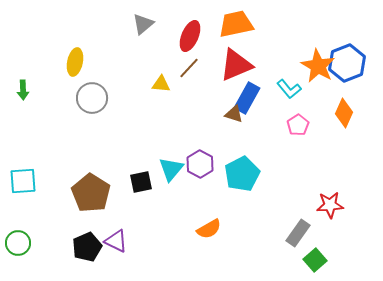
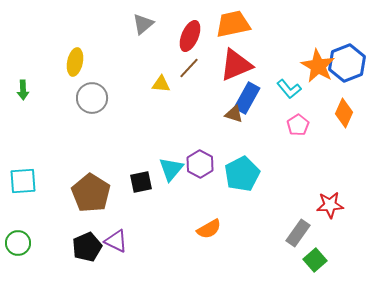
orange trapezoid: moved 3 px left
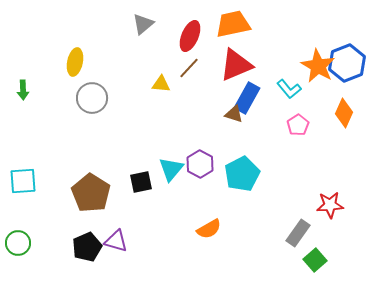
purple triangle: rotated 10 degrees counterclockwise
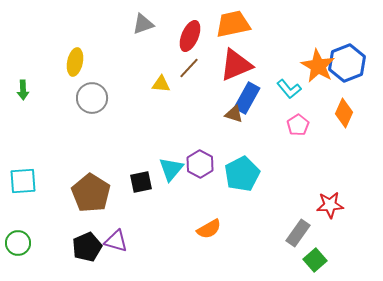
gray triangle: rotated 20 degrees clockwise
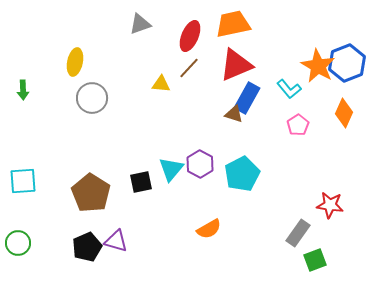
gray triangle: moved 3 px left
red star: rotated 12 degrees clockwise
green square: rotated 20 degrees clockwise
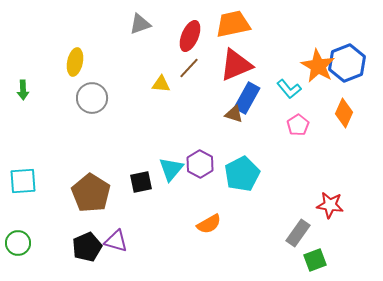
orange semicircle: moved 5 px up
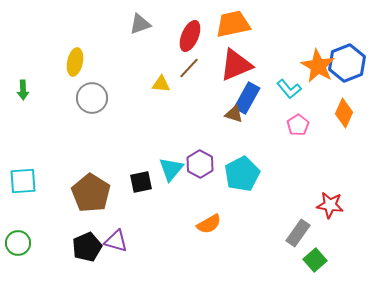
green square: rotated 20 degrees counterclockwise
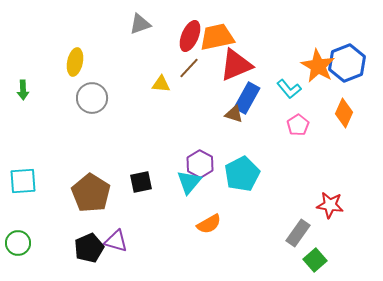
orange trapezoid: moved 16 px left, 13 px down
cyan triangle: moved 18 px right, 13 px down
black pentagon: moved 2 px right, 1 px down
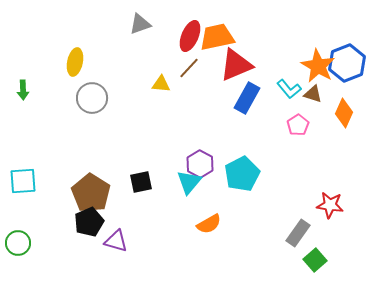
brown triangle: moved 79 px right, 20 px up
black pentagon: moved 26 px up
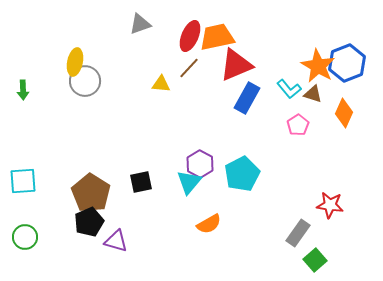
gray circle: moved 7 px left, 17 px up
green circle: moved 7 px right, 6 px up
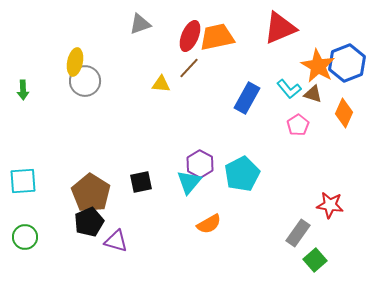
red triangle: moved 44 px right, 37 px up
